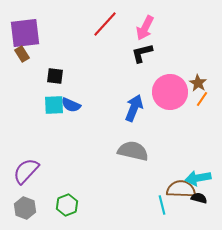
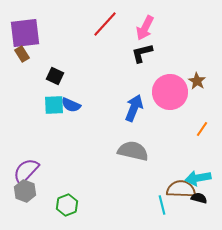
black square: rotated 18 degrees clockwise
brown star: moved 1 px left, 2 px up
orange line: moved 30 px down
gray hexagon: moved 17 px up
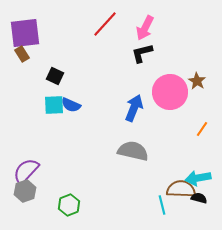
gray hexagon: rotated 20 degrees clockwise
green hexagon: moved 2 px right
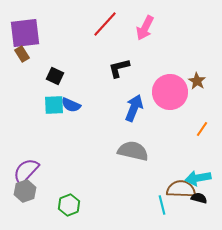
black L-shape: moved 23 px left, 15 px down
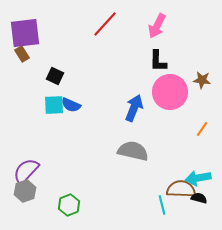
pink arrow: moved 12 px right, 2 px up
black L-shape: moved 39 px right, 7 px up; rotated 75 degrees counterclockwise
brown star: moved 5 px right, 1 px up; rotated 24 degrees counterclockwise
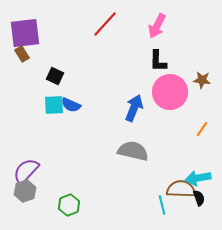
black semicircle: rotated 56 degrees clockwise
